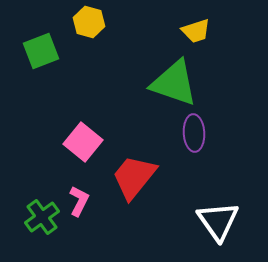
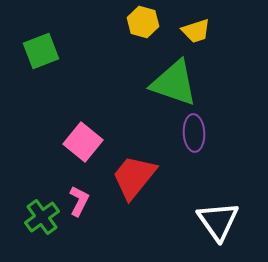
yellow hexagon: moved 54 px right
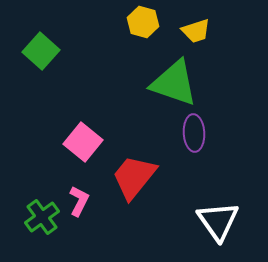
green square: rotated 27 degrees counterclockwise
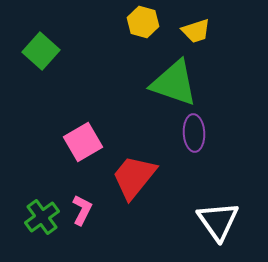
pink square: rotated 21 degrees clockwise
pink L-shape: moved 3 px right, 9 px down
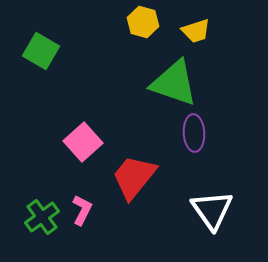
green square: rotated 12 degrees counterclockwise
pink square: rotated 12 degrees counterclockwise
white triangle: moved 6 px left, 11 px up
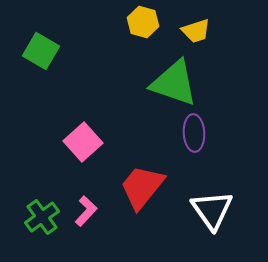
red trapezoid: moved 8 px right, 10 px down
pink L-shape: moved 4 px right, 1 px down; rotated 16 degrees clockwise
